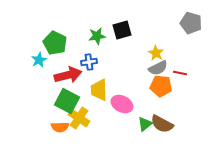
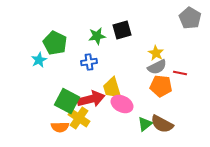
gray pentagon: moved 1 px left, 5 px up; rotated 15 degrees clockwise
gray semicircle: moved 1 px left, 1 px up
red arrow: moved 23 px right, 24 px down
yellow trapezoid: moved 13 px right, 2 px up; rotated 15 degrees counterclockwise
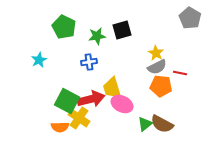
green pentagon: moved 9 px right, 16 px up
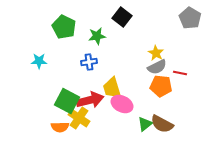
black square: moved 13 px up; rotated 36 degrees counterclockwise
cyan star: moved 1 px down; rotated 28 degrees clockwise
red arrow: moved 1 px left, 1 px down
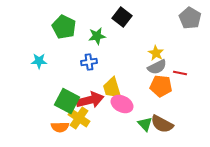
green triangle: rotated 35 degrees counterclockwise
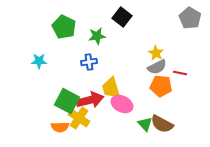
yellow trapezoid: moved 1 px left
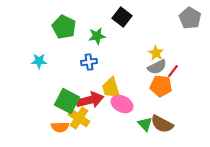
red line: moved 7 px left, 2 px up; rotated 64 degrees counterclockwise
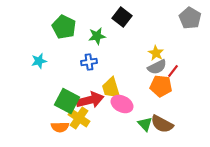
cyan star: rotated 14 degrees counterclockwise
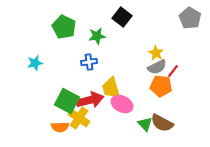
cyan star: moved 4 px left, 2 px down
brown semicircle: moved 1 px up
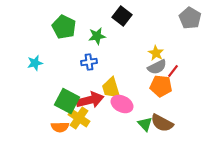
black square: moved 1 px up
